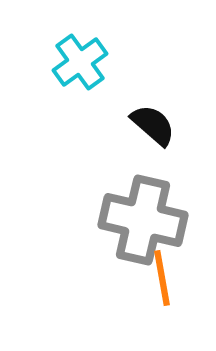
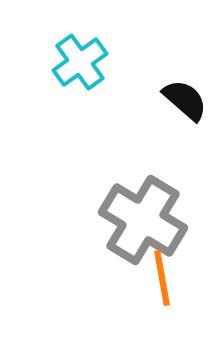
black semicircle: moved 32 px right, 25 px up
gray cross: rotated 18 degrees clockwise
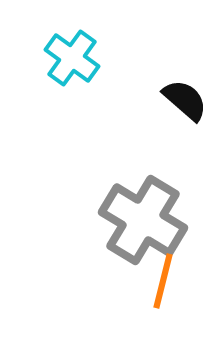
cyan cross: moved 8 px left, 4 px up; rotated 18 degrees counterclockwise
orange line: moved 1 px right, 3 px down; rotated 24 degrees clockwise
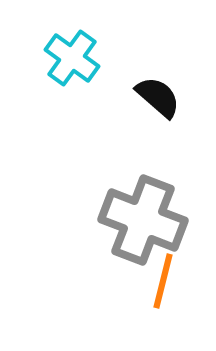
black semicircle: moved 27 px left, 3 px up
gray cross: rotated 10 degrees counterclockwise
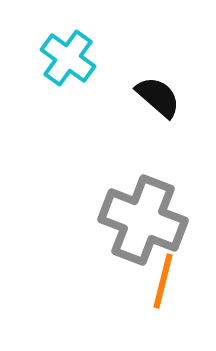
cyan cross: moved 4 px left
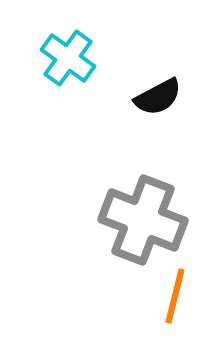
black semicircle: rotated 111 degrees clockwise
orange line: moved 12 px right, 15 px down
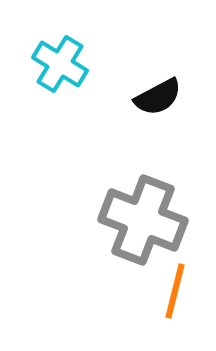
cyan cross: moved 8 px left, 6 px down; rotated 4 degrees counterclockwise
orange line: moved 5 px up
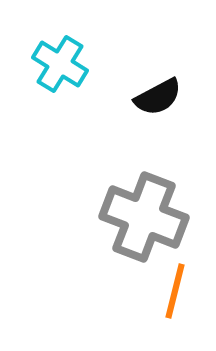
gray cross: moved 1 px right, 3 px up
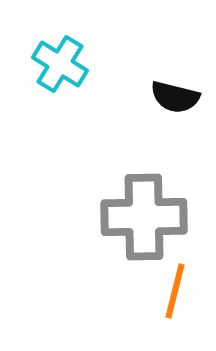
black semicircle: moved 17 px right; rotated 42 degrees clockwise
gray cross: rotated 22 degrees counterclockwise
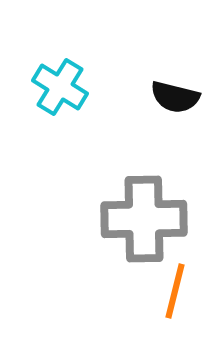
cyan cross: moved 23 px down
gray cross: moved 2 px down
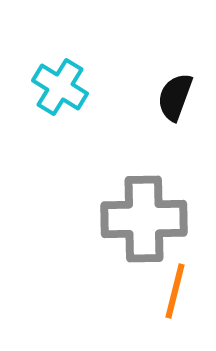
black semicircle: rotated 96 degrees clockwise
